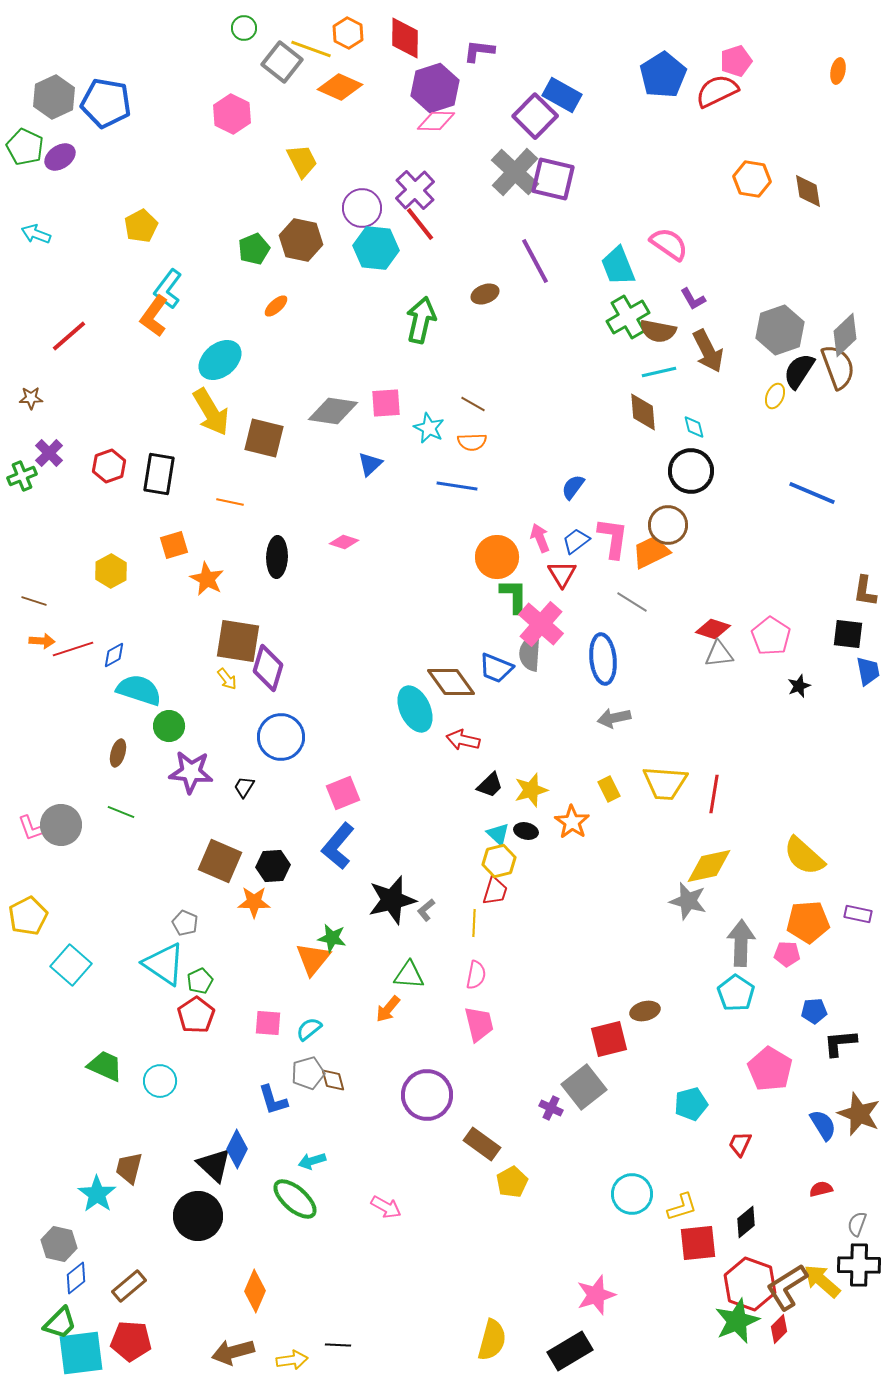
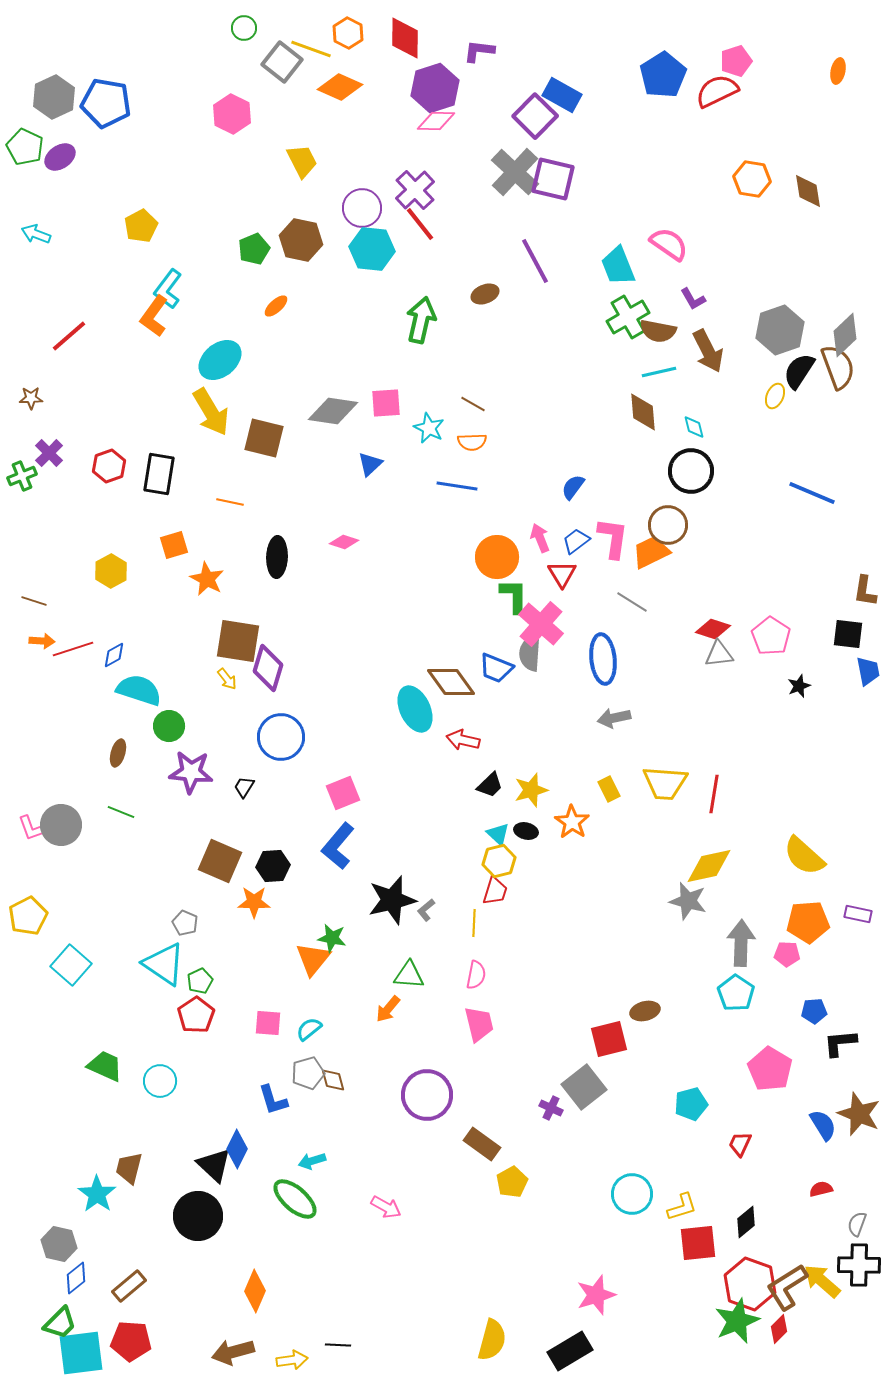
cyan hexagon at (376, 248): moved 4 px left, 1 px down
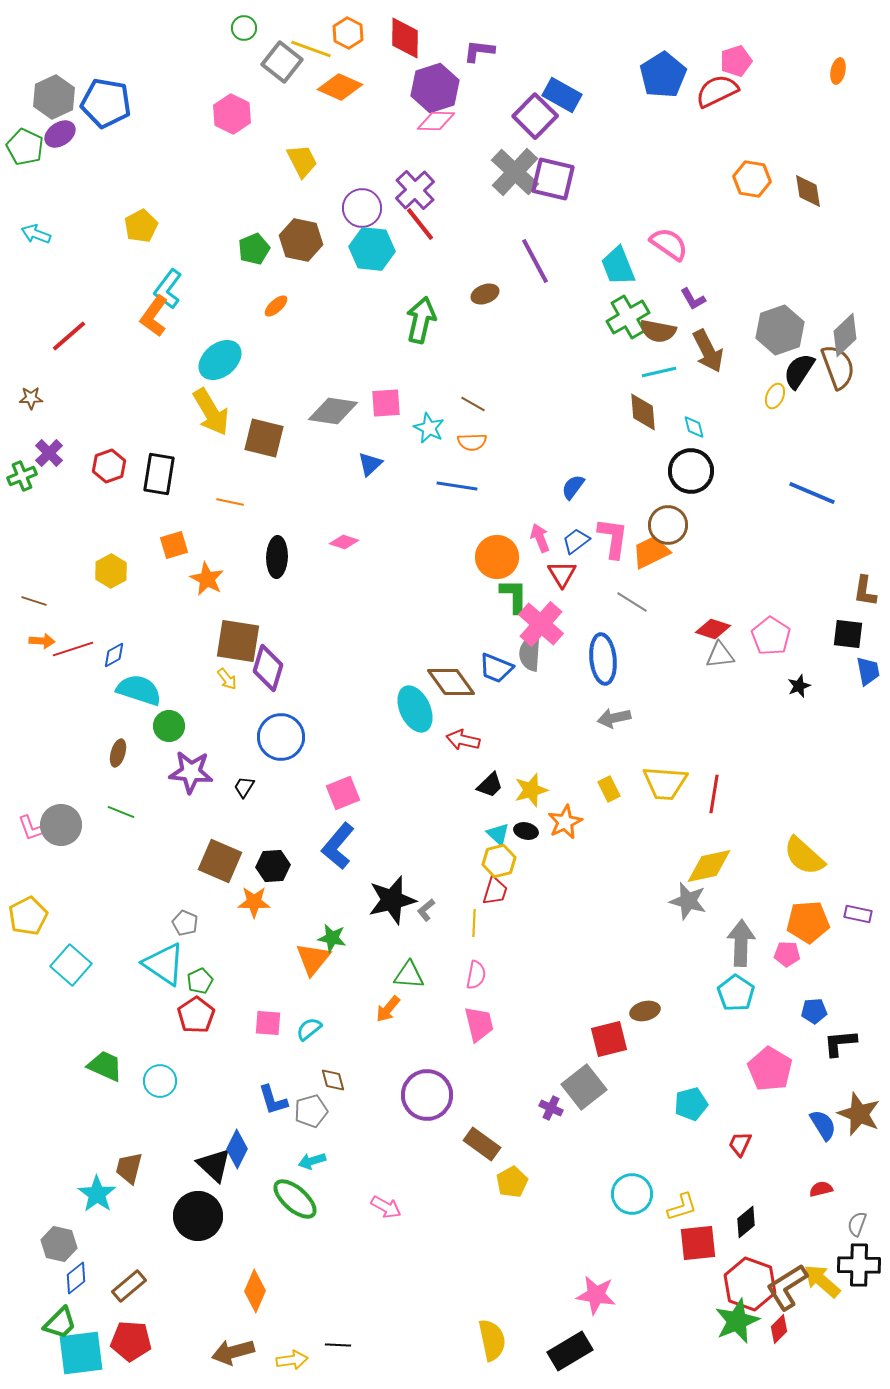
purple ellipse at (60, 157): moved 23 px up
gray triangle at (719, 654): moved 1 px right, 1 px down
orange star at (572, 822): moved 7 px left; rotated 12 degrees clockwise
gray pentagon at (308, 1073): moved 3 px right, 38 px down
pink star at (596, 1295): rotated 27 degrees clockwise
yellow semicircle at (492, 1340): rotated 27 degrees counterclockwise
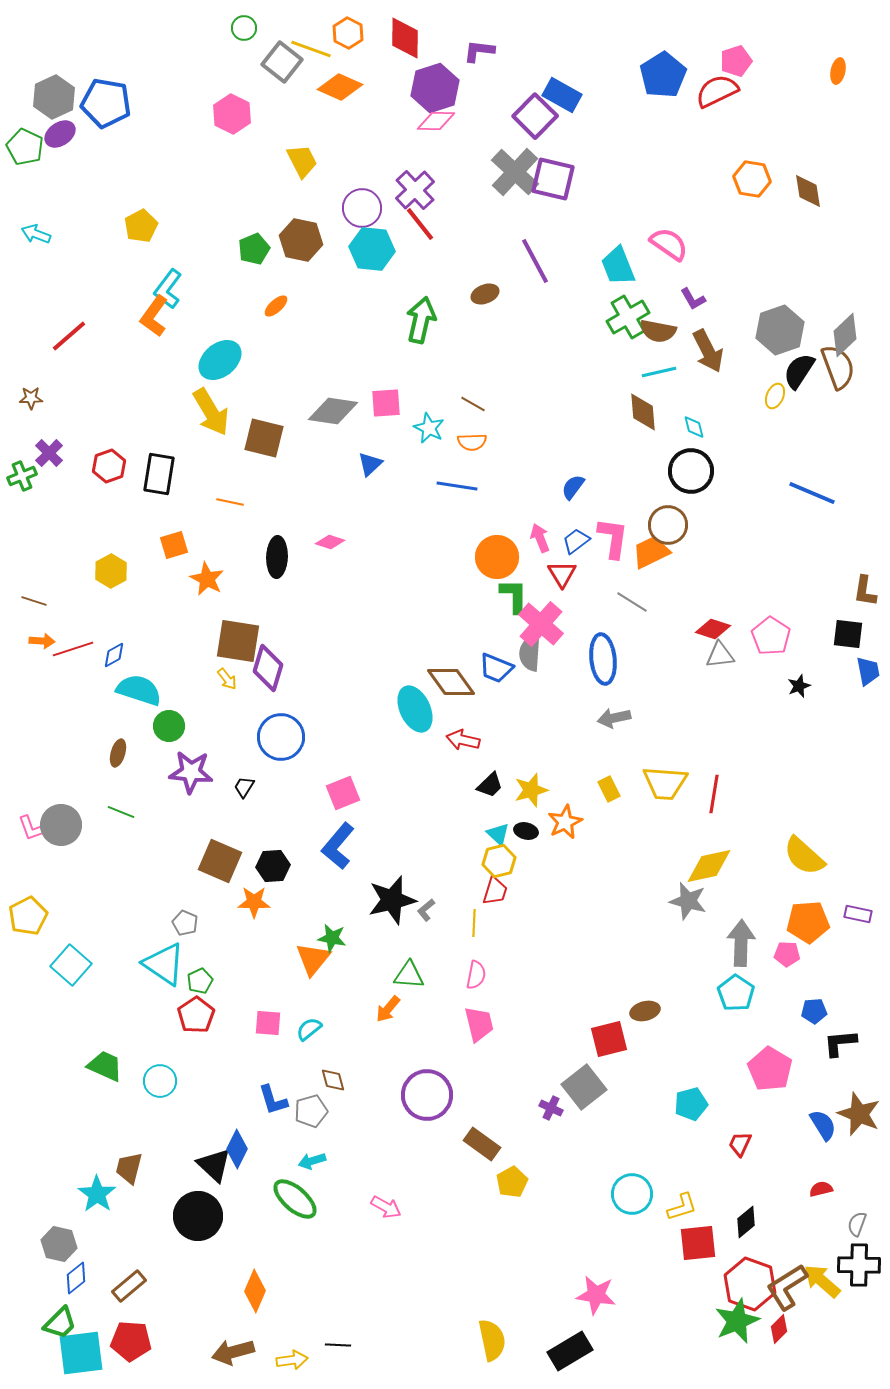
pink diamond at (344, 542): moved 14 px left
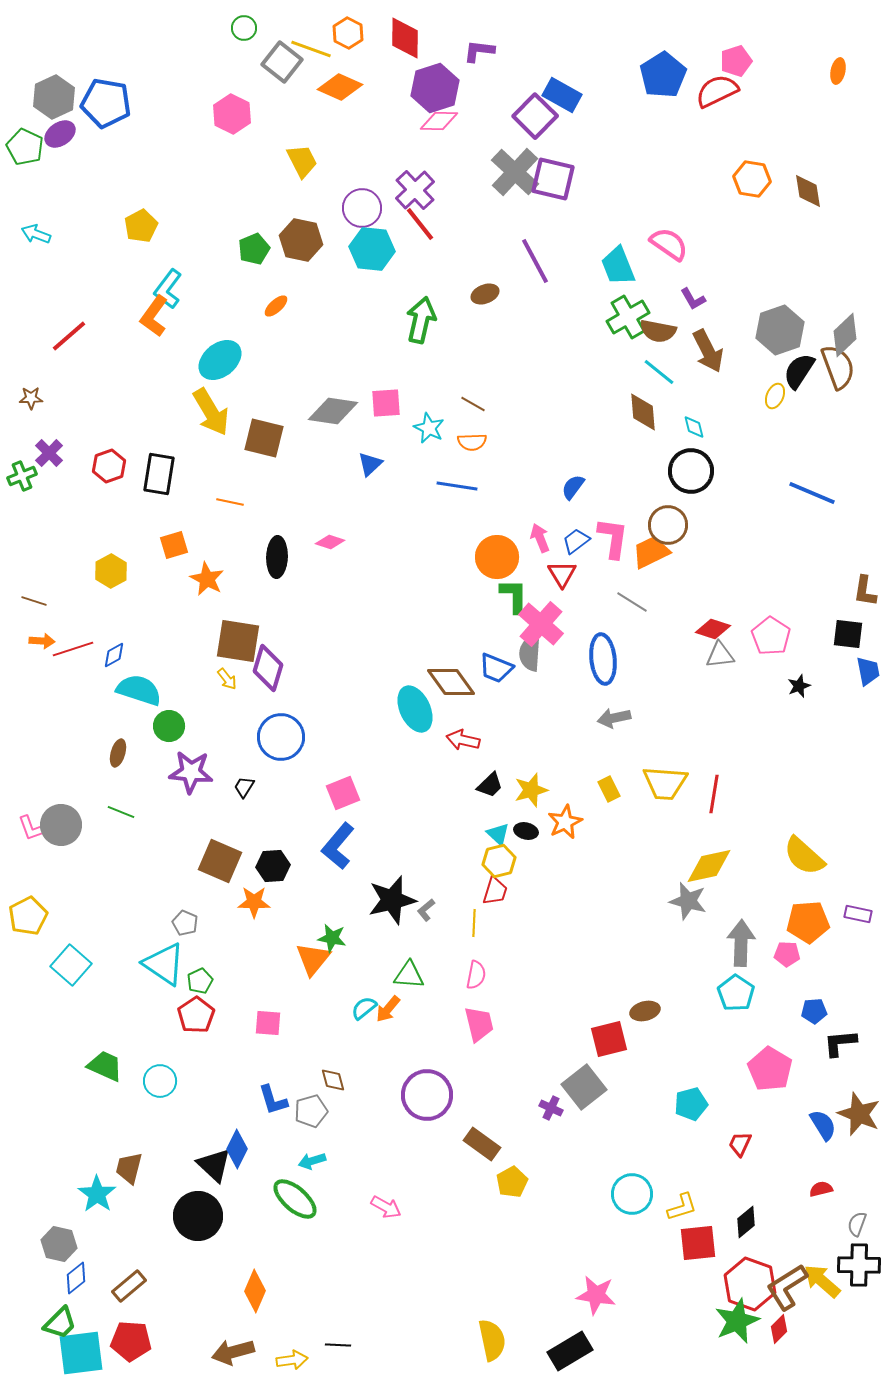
pink diamond at (436, 121): moved 3 px right
cyan line at (659, 372): rotated 52 degrees clockwise
cyan semicircle at (309, 1029): moved 55 px right, 21 px up
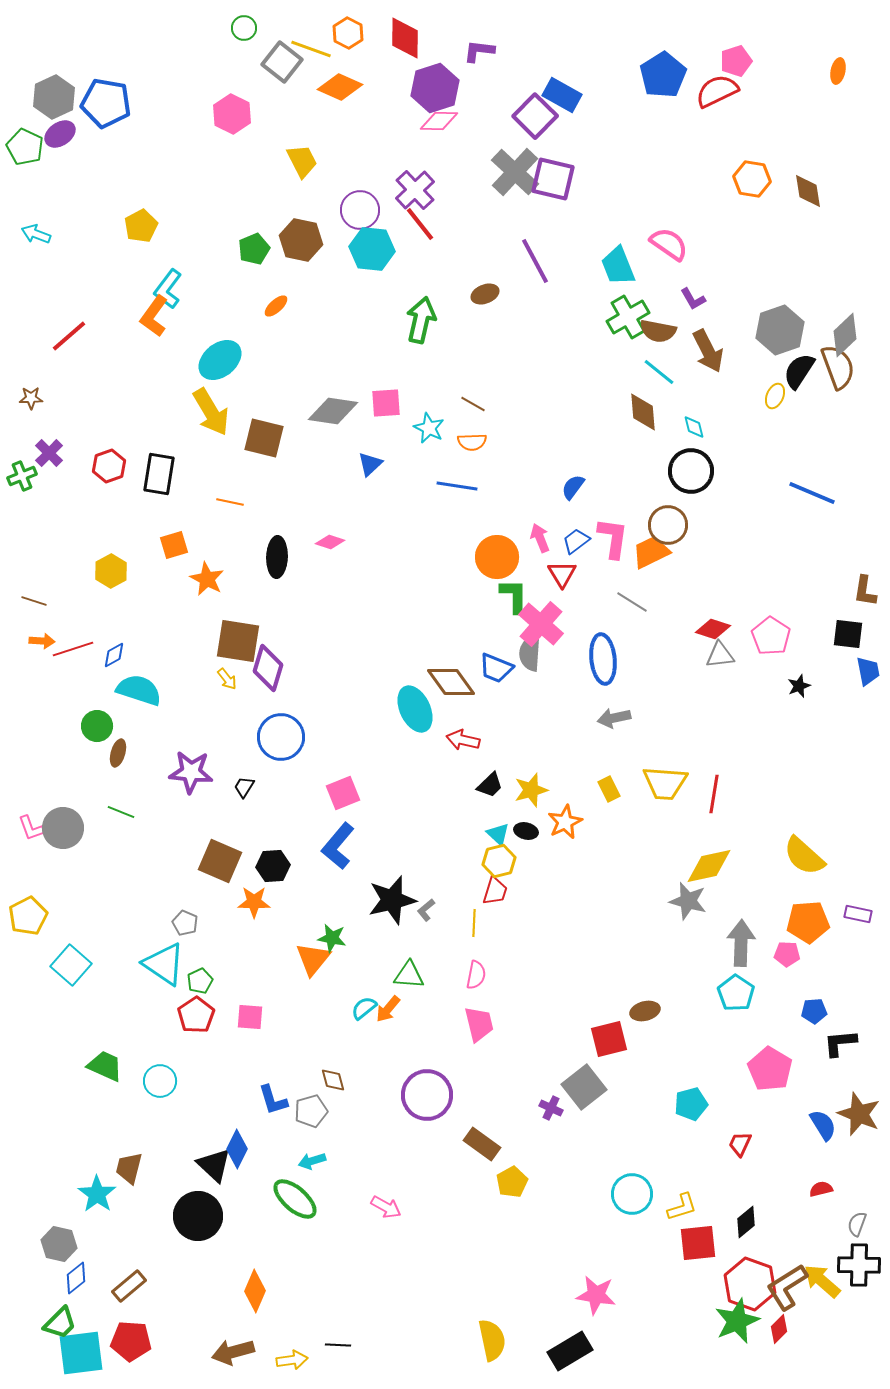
purple circle at (362, 208): moved 2 px left, 2 px down
green circle at (169, 726): moved 72 px left
gray circle at (61, 825): moved 2 px right, 3 px down
pink square at (268, 1023): moved 18 px left, 6 px up
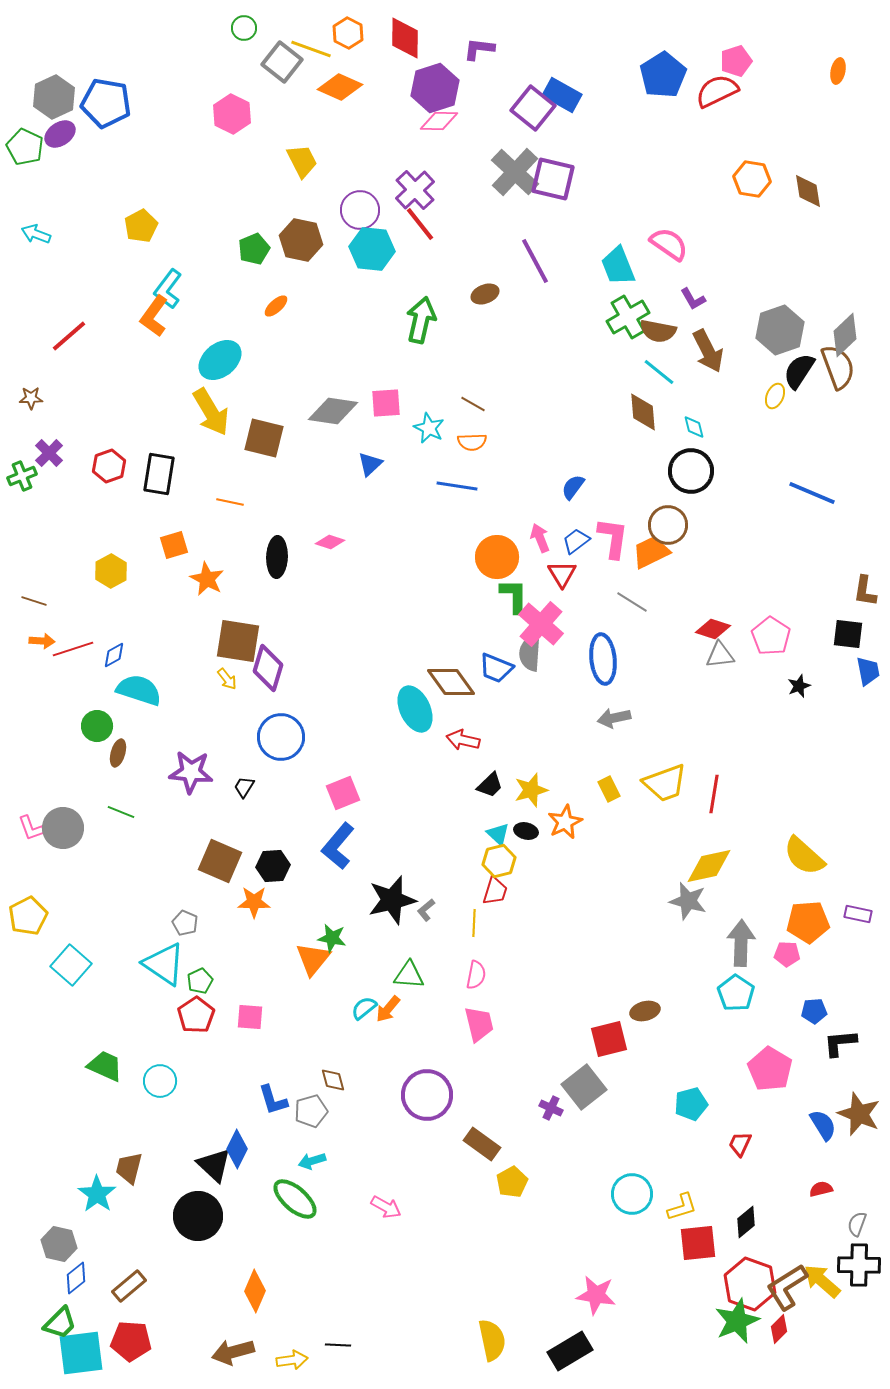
purple L-shape at (479, 51): moved 2 px up
purple square at (535, 116): moved 2 px left, 8 px up; rotated 6 degrees counterclockwise
yellow trapezoid at (665, 783): rotated 24 degrees counterclockwise
